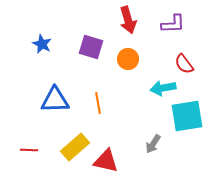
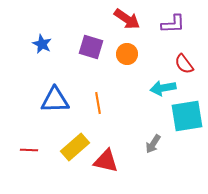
red arrow: moved 1 px left, 1 px up; rotated 40 degrees counterclockwise
orange circle: moved 1 px left, 5 px up
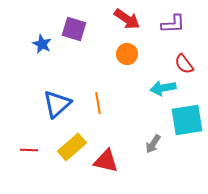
purple square: moved 17 px left, 18 px up
blue triangle: moved 2 px right, 4 px down; rotated 40 degrees counterclockwise
cyan square: moved 4 px down
yellow rectangle: moved 3 px left
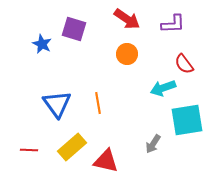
cyan arrow: rotated 10 degrees counterclockwise
blue triangle: rotated 24 degrees counterclockwise
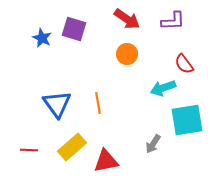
purple L-shape: moved 3 px up
blue star: moved 6 px up
red triangle: rotated 24 degrees counterclockwise
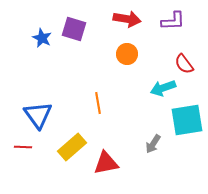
red arrow: rotated 24 degrees counterclockwise
blue triangle: moved 19 px left, 11 px down
red line: moved 6 px left, 3 px up
red triangle: moved 2 px down
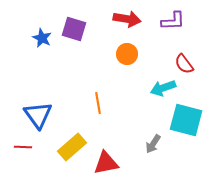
cyan square: moved 1 px left; rotated 24 degrees clockwise
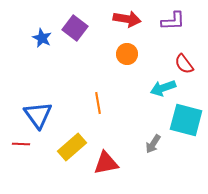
purple square: moved 1 px right, 1 px up; rotated 20 degrees clockwise
red line: moved 2 px left, 3 px up
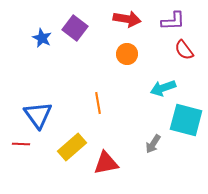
red semicircle: moved 14 px up
